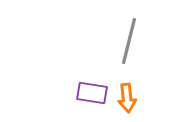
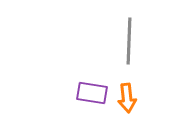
gray line: rotated 12 degrees counterclockwise
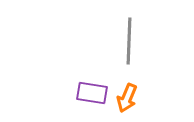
orange arrow: rotated 28 degrees clockwise
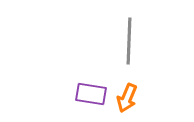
purple rectangle: moved 1 px left, 1 px down
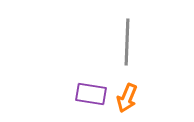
gray line: moved 2 px left, 1 px down
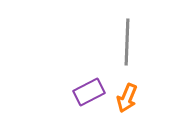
purple rectangle: moved 2 px left, 2 px up; rotated 36 degrees counterclockwise
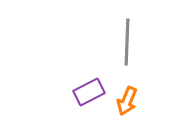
orange arrow: moved 3 px down
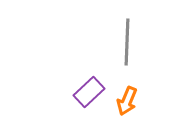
purple rectangle: rotated 16 degrees counterclockwise
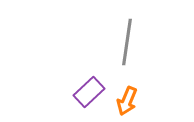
gray line: rotated 6 degrees clockwise
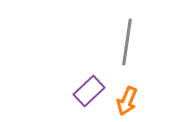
purple rectangle: moved 1 px up
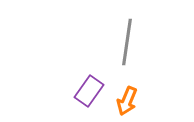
purple rectangle: rotated 12 degrees counterclockwise
